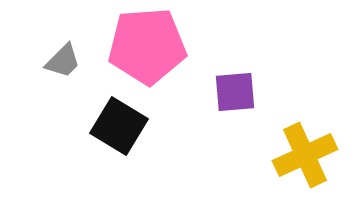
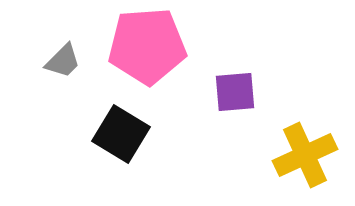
black square: moved 2 px right, 8 px down
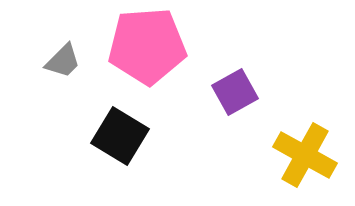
purple square: rotated 24 degrees counterclockwise
black square: moved 1 px left, 2 px down
yellow cross: rotated 36 degrees counterclockwise
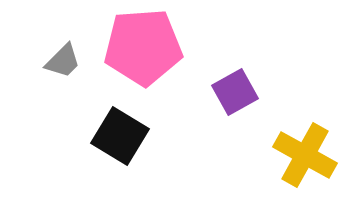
pink pentagon: moved 4 px left, 1 px down
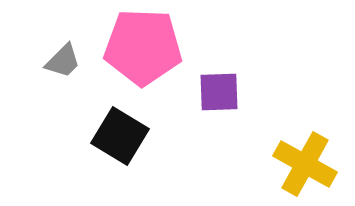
pink pentagon: rotated 6 degrees clockwise
purple square: moved 16 px left; rotated 27 degrees clockwise
yellow cross: moved 9 px down
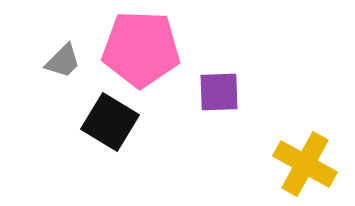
pink pentagon: moved 2 px left, 2 px down
black square: moved 10 px left, 14 px up
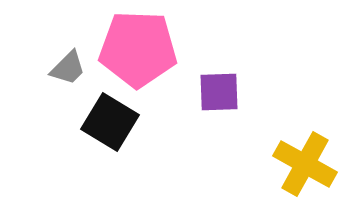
pink pentagon: moved 3 px left
gray trapezoid: moved 5 px right, 7 px down
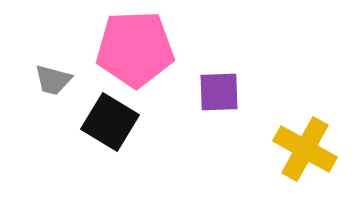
pink pentagon: moved 3 px left; rotated 4 degrees counterclockwise
gray trapezoid: moved 15 px left, 12 px down; rotated 60 degrees clockwise
yellow cross: moved 15 px up
